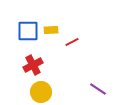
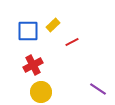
yellow rectangle: moved 2 px right, 5 px up; rotated 40 degrees counterclockwise
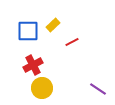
yellow circle: moved 1 px right, 4 px up
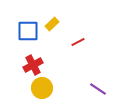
yellow rectangle: moved 1 px left, 1 px up
red line: moved 6 px right
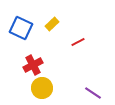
blue square: moved 7 px left, 3 px up; rotated 25 degrees clockwise
purple line: moved 5 px left, 4 px down
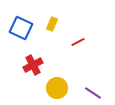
yellow rectangle: rotated 24 degrees counterclockwise
yellow circle: moved 15 px right
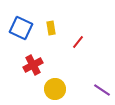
yellow rectangle: moved 1 px left, 4 px down; rotated 32 degrees counterclockwise
red line: rotated 24 degrees counterclockwise
yellow circle: moved 2 px left, 1 px down
purple line: moved 9 px right, 3 px up
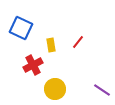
yellow rectangle: moved 17 px down
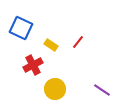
yellow rectangle: rotated 48 degrees counterclockwise
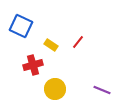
blue square: moved 2 px up
red cross: rotated 12 degrees clockwise
purple line: rotated 12 degrees counterclockwise
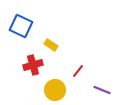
red line: moved 29 px down
yellow circle: moved 1 px down
